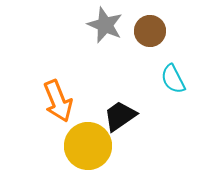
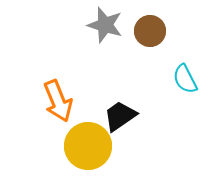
gray star: rotated 6 degrees counterclockwise
cyan semicircle: moved 12 px right
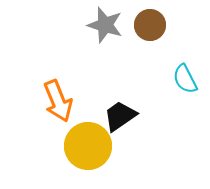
brown circle: moved 6 px up
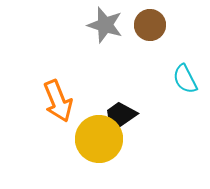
yellow circle: moved 11 px right, 7 px up
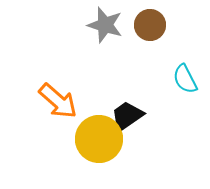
orange arrow: rotated 27 degrees counterclockwise
black trapezoid: moved 7 px right
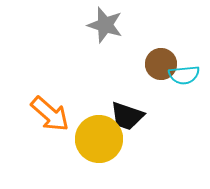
brown circle: moved 11 px right, 39 px down
cyan semicircle: moved 1 px left, 4 px up; rotated 68 degrees counterclockwise
orange arrow: moved 8 px left, 13 px down
black trapezoid: rotated 126 degrees counterclockwise
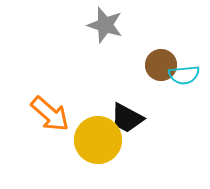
brown circle: moved 1 px down
black trapezoid: moved 2 px down; rotated 9 degrees clockwise
yellow circle: moved 1 px left, 1 px down
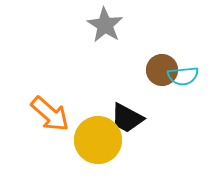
gray star: rotated 15 degrees clockwise
brown circle: moved 1 px right, 5 px down
cyan semicircle: moved 1 px left, 1 px down
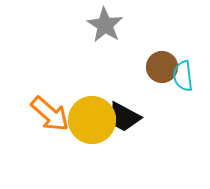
brown circle: moved 3 px up
cyan semicircle: rotated 88 degrees clockwise
black trapezoid: moved 3 px left, 1 px up
yellow circle: moved 6 px left, 20 px up
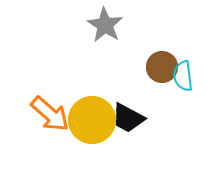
black trapezoid: moved 4 px right, 1 px down
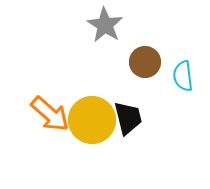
brown circle: moved 17 px left, 5 px up
black trapezoid: rotated 132 degrees counterclockwise
